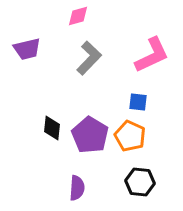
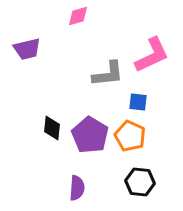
gray L-shape: moved 19 px right, 16 px down; rotated 40 degrees clockwise
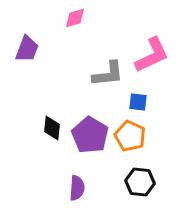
pink diamond: moved 3 px left, 2 px down
purple trapezoid: rotated 56 degrees counterclockwise
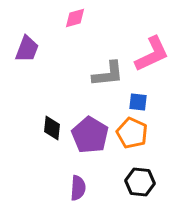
pink L-shape: moved 1 px up
orange pentagon: moved 2 px right, 3 px up
purple semicircle: moved 1 px right
